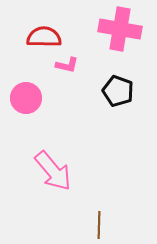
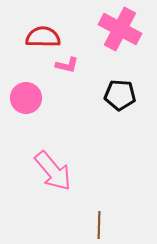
pink cross: rotated 18 degrees clockwise
red semicircle: moved 1 px left
black pentagon: moved 2 px right, 4 px down; rotated 16 degrees counterclockwise
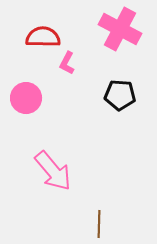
pink L-shape: moved 2 px up; rotated 105 degrees clockwise
brown line: moved 1 px up
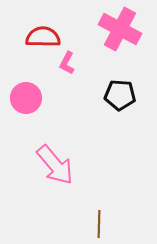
pink arrow: moved 2 px right, 6 px up
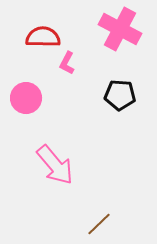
brown line: rotated 44 degrees clockwise
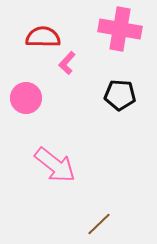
pink cross: rotated 18 degrees counterclockwise
pink L-shape: rotated 15 degrees clockwise
pink arrow: rotated 12 degrees counterclockwise
